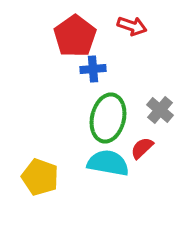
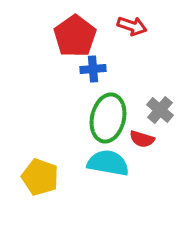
red semicircle: moved 9 px up; rotated 120 degrees counterclockwise
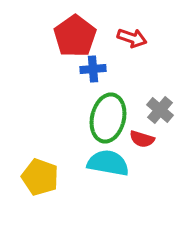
red arrow: moved 12 px down
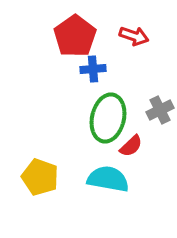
red arrow: moved 2 px right, 2 px up
gray cross: rotated 24 degrees clockwise
red semicircle: moved 11 px left, 7 px down; rotated 60 degrees counterclockwise
cyan semicircle: moved 16 px down
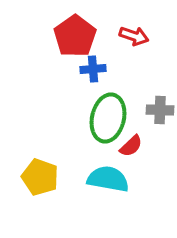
gray cross: rotated 28 degrees clockwise
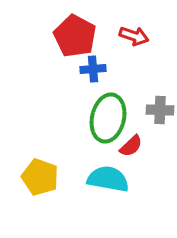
red pentagon: rotated 9 degrees counterclockwise
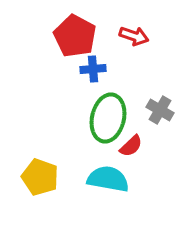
gray cross: rotated 28 degrees clockwise
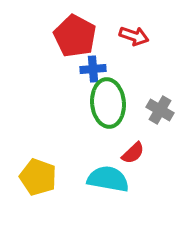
green ellipse: moved 15 px up; rotated 18 degrees counterclockwise
red semicircle: moved 2 px right, 7 px down
yellow pentagon: moved 2 px left
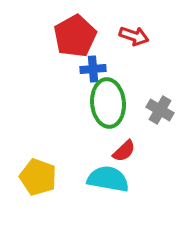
red pentagon: rotated 15 degrees clockwise
red semicircle: moved 9 px left, 2 px up
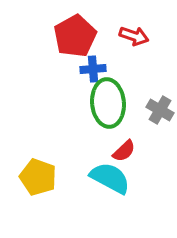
cyan semicircle: moved 2 px right, 1 px up; rotated 18 degrees clockwise
